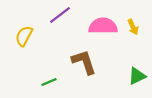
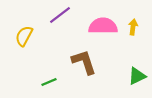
yellow arrow: rotated 147 degrees counterclockwise
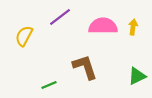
purple line: moved 2 px down
brown L-shape: moved 1 px right, 5 px down
green line: moved 3 px down
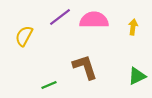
pink semicircle: moved 9 px left, 6 px up
